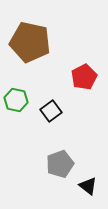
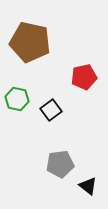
red pentagon: rotated 15 degrees clockwise
green hexagon: moved 1 px right, 1 px up
black square: moved 1 px up
gray pentagon: rotated 12 degrees clockwise
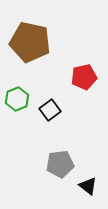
green hexagon: rotated 25 degrees clockwise
black square: moved 1 px left
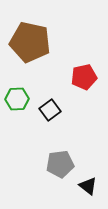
green hexagon: rotated 20 degrees clockwise
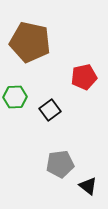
green hexagon: moved 2 px left, 2 px up
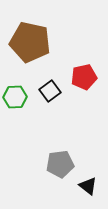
black square: moved 19 px up
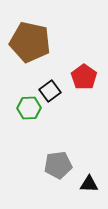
red pentagon: rotated 25 degrees counterclockwise
green hexagon: moved 14 px right, 11 px down
gray pentagon: moved 2 px left, 1 px down
black triangle: moved 1 px right, 2 px up; rotated 36 degrees counterclockwise
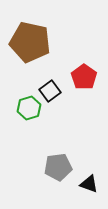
green hexagon: rotated 15 degrees counterclockwise
gray pentagon: moved 2 px down
black triangle: rotated 18 degrees clockwise
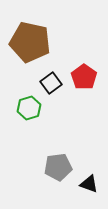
black square: moved 1 px right, 8 px up
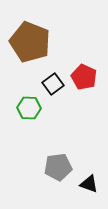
brown pentagon: rotated 9 degrees clockwise
red pentagon: rotated 10 degrees counterclockwise
black square: moved 2 px right, 1 px down
green hexagon: rotated 20 degrees clockwise
